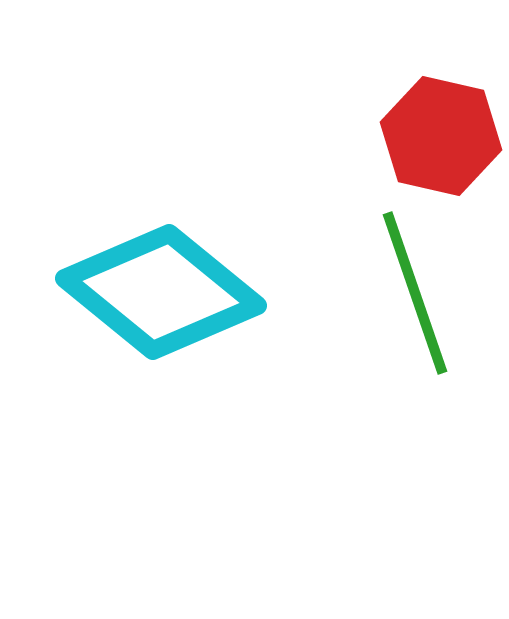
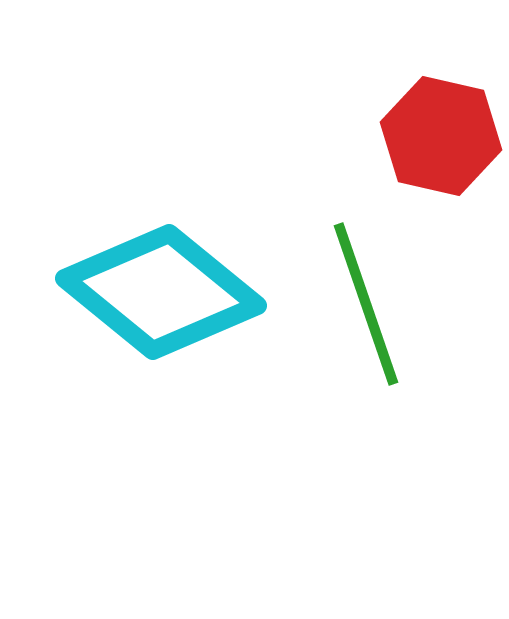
green line: moved 49 px left, 11 px down
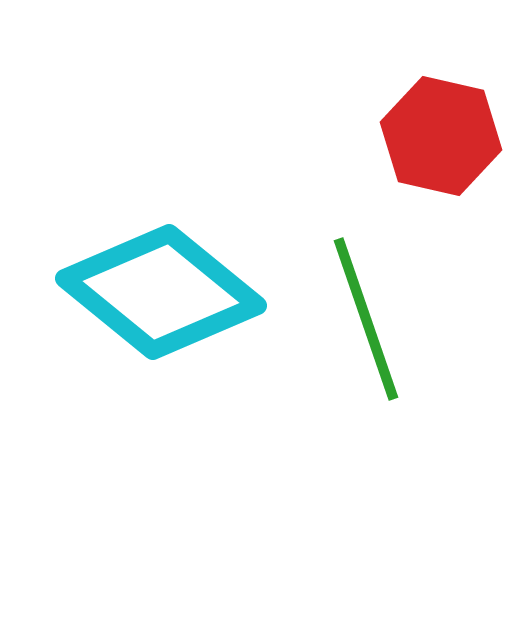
green line: moved 15 px down
